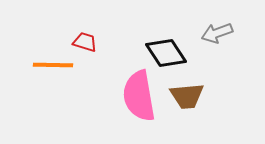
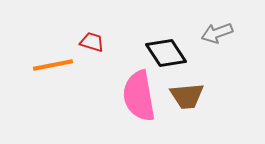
red trapezoid: moved 7 px right
orange line: rotated 12 degrees counterclockwise
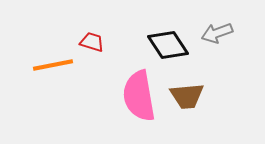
black diamond: moved 2 px right, 8 px up
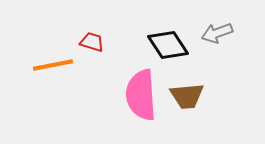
pink semicircle: moved 2 px right, 1 px up; rotated 6 degrees clockwise
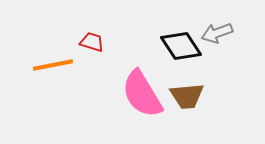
black diamond: moved 13 px right, 1 px down
pink semicircle: moved 1 px right, 1 px up; rotated 27 degrees counterclockwise
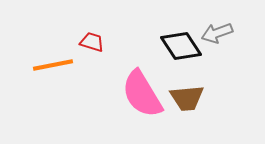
brown trapezoid: moved 2 px down
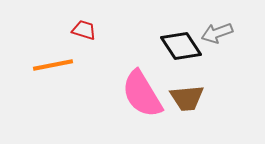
red trapezoid: moved 8 px left, 12 px up
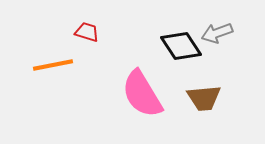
red trapezoid: moved 3 px right, 2 px down
brown trapezoid: moved 17 px right
